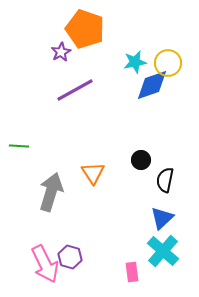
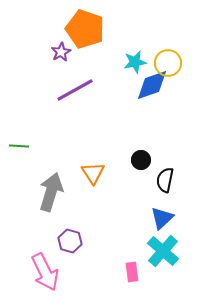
purple hexagon: moved 16 px up
pink arrow: moved 8 px down
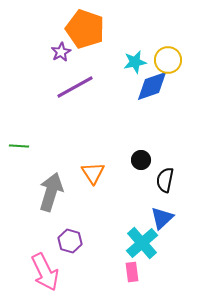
yellow circle: moved 3 px up
blue diamond: moved 1 px down
purple line: moved 3 px up
cyan cross: moved 21 px left, 8 px up; rotated 8 degrees clockwise
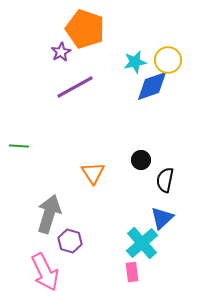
gray arrow: moved 2 px left, 22 px down
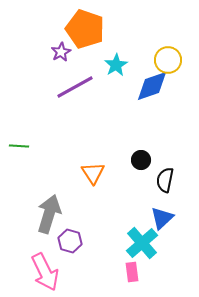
cyan star: moved 19 px left, 3 px down; rotated 20 degrees counterclockwise
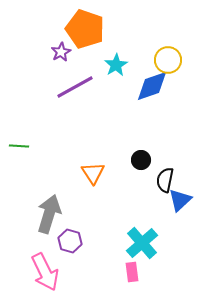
blue triangle: moved 18 px right, 18 px up
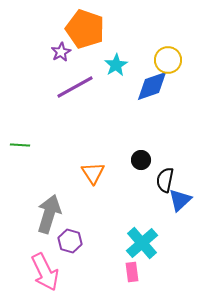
green line: moved 1 px right, 1 px up
